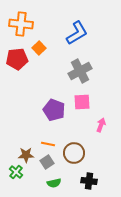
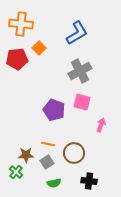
pink square: rotated 18 degrees clockwise
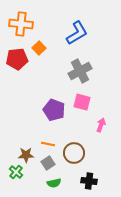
gray square: moved 1 px right, 1 px down
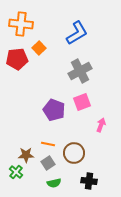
pink square: rotated 36 degrees counterclockwise
